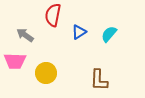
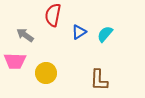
cyan semicircle: moved 4 px left
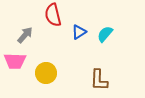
red semicircle: rotated 25 degrees counterclockwise
gray arrow: rotated 96 degrees clockwise
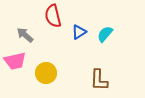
red semicircle: moved 1 px down
gray arrow: rotated 90 degrees counterclockwise
pink trapezoid: rotated 15 degrees counterclockwise
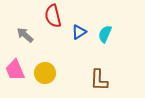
cyan semicircle: rotated 18 degrees counterclockwise
pink trapezoid: moved 9 px down; rotated 80 degrees clockwise
yellow circle: moved 1 px left
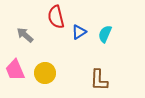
red semicircle: moved 3 px right, 1 px down
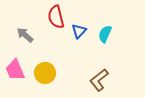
blue triangle: moved 1 px up; rotated 14 degrees counterclockwise
brown L-shape: rotated 50 degrees clockwise
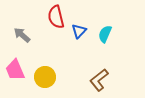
gray arrow: moved 3 px left
yellow circle: moved 4 px down
